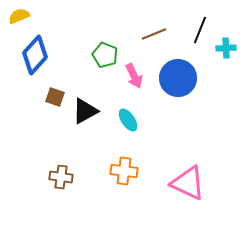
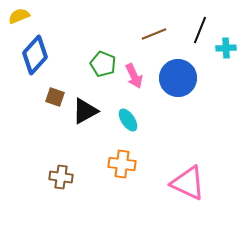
green pentagon: moved 2 px left, 9 px down
orange cross: moved 2 px left, 7 px up
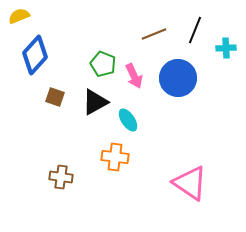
black line: moved 5 px left
black triangle: moved 10 px right, 9 px up
orange cross: moved 7 px left, 7 px up
pink triangle: moved 2 px right; rotated 9 degrees clockwise
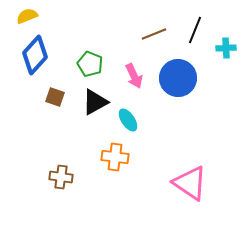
yellow semicircle: moved 8 px right
green pentagon: moved 13 px left
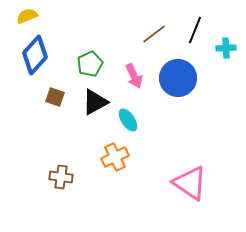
brown line: rotated 15 degrees counterclockwise
green pentagon: rotated 25 degrees clockwise
orange cross: rotated 32 degrees counterclockwise
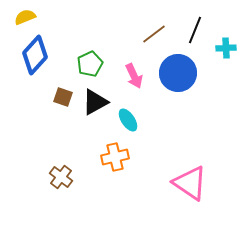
yellow semicircle: moved 2 px left, 1 px down
blue circle: moved 5 px up
brown square: moved 8 px right
orange cross: rotated 12 degrees clockwise
brown cross: rotated 30 degrees clockwise
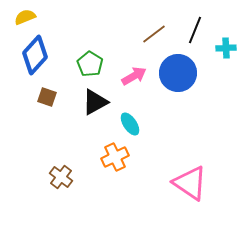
green pentagon: rotated 15 degrees counterclockwise
pink arrow: rotated 95 degrees counterclockwise
brown square: moved 16 px left
cyan ellipse: moved 2 px right, 4 px down
orange cross: rotated 12 degrees counterclockwise
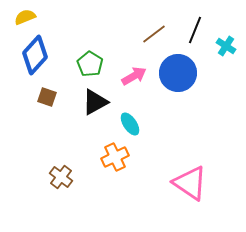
cyan cross: moved 2 px up; rotated 36 degrees clockwise
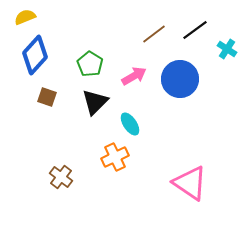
black line: rotated 32 degrees clockwise
cyan cross: moved 1 px right, 3 px down
blue circle: moved 2 px right, 6 px down
black triangle: rotated 16 degrees counterclockwise
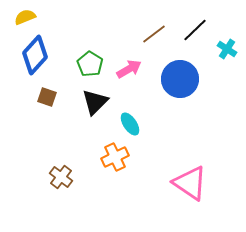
black line: rotated 8 degrees counterclockwise
pink arrow: moved 5 px left, 7 px up
